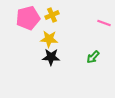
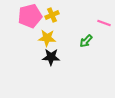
pink pentagon: moved 2 px right, 2 px up
yellow star: moved 2 px left, 1 px up
green arrow: moved 7 px left, 16 px up
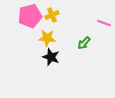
green arrow: moved 2 px left, 2 px down
black star: rotated 18 degrees clockwise
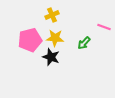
pink pentagon: moved 24 px down
pink line: moved 4 px down
yellow star: moved 8 px right
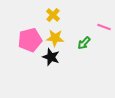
yellow cross: moved 1 px right; rotated 24 degrees counterclockwise
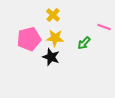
pink pentagon: moved 1 px left, 1 px up
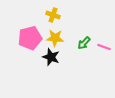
yellow cross: rotated 24 degrees counterclockwise
pink line: moved 20 px down
pink pentagon: moved 1 px right, 1 px up
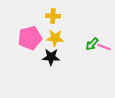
yellow cross: moved 1 px down; rotated 16 degrees counterclockwise
green arrow: moved 8 px right, 1 px down
black star: rotated 18 degrees counterclockwise
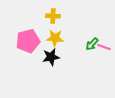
pink pentagon: moved 2 px left, 3 px down
black star: rotated 12 degrees counterclockwise
